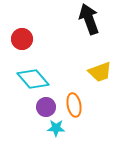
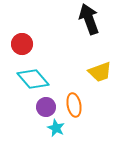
red circle: moved 5 px down
cyan star: rotated 24 degrees clockwise
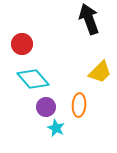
yellow trapezoid: rotated 25 degrees counterclockwise
orange ellipse: moved 5 px right; rotated 15 degrees clockwise
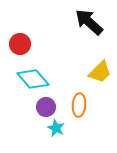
black arrow: moved 3 px down; rotated 28 degrees counterclockwise
red circle: moved 2 px left
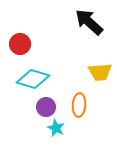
yellow trapezoid: rotated 40 degrees clockwise
cyan diamond: rotated 32 degrees counterclockwise
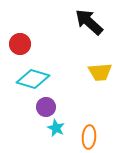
orange ellipse: moved 10 px right, 32 px down
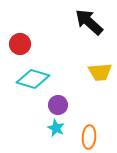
purple circle: moved 12 px right, 2 px up
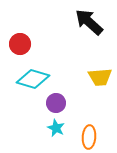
yellow trapezoid: moved 5 px down
purple circle: moved 2 px left, 2 px up
